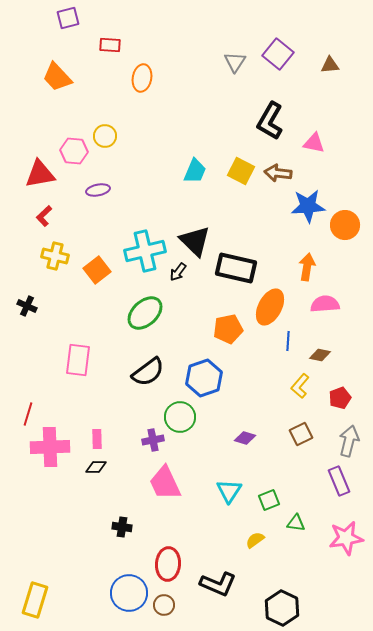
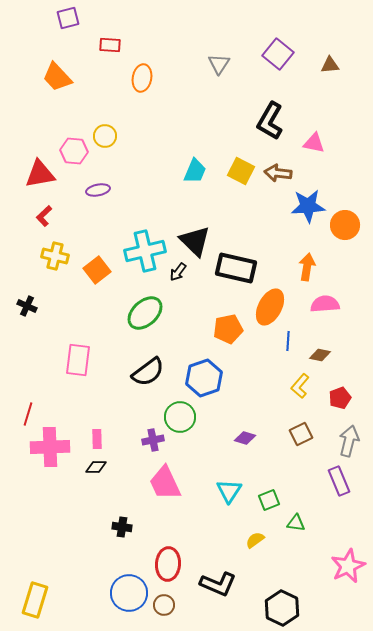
gray triangle at (235, 62): moved 16 px left, 2 px down
pink star at (346, 538): moved 2 px right, 28 px down; rotated 16 degrees counterclockwise
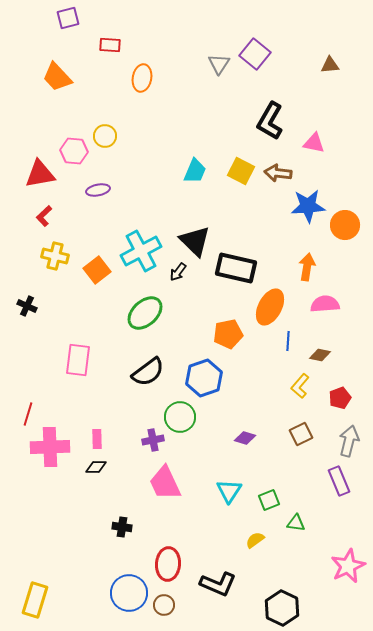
purple square at (278, 54): moved 23 px left
cyan cross at (145, 251): moved 4 px left; rotated 15 degrees counterclockwise
orange pentagon at (228, 329): moved 5 px down
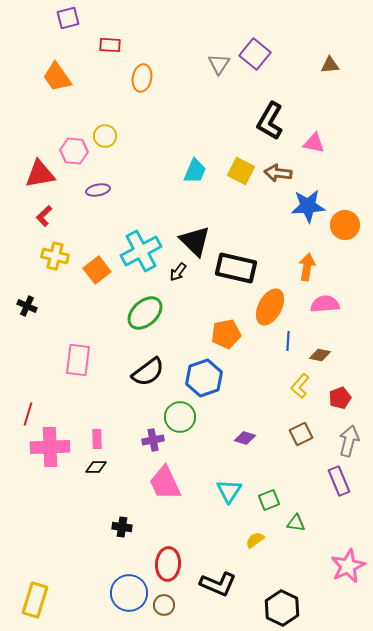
orange trapezoid at (57, 77): rotated 8 degrees clockwise
orange pentagon at (228, 334): moved 2 px left
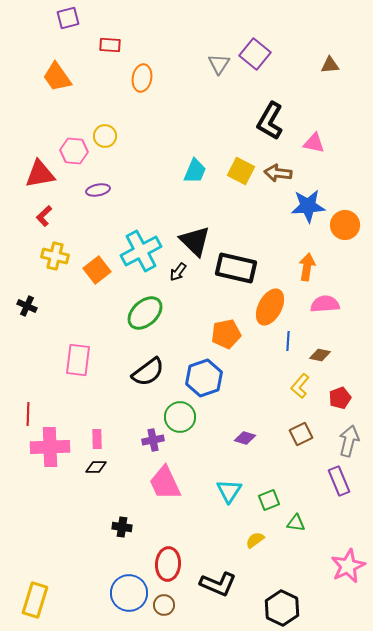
red line at (28, 414): rotated 15 degrees counterclockwise
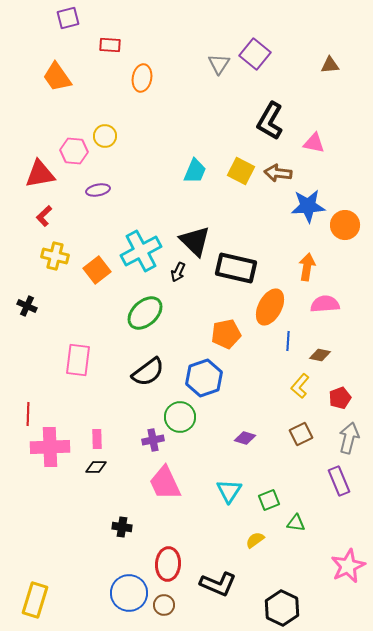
black arrow at (178, 272): rotated 12 degrees counterclockwise
gray arrow at (349, 441): moved 3 px up
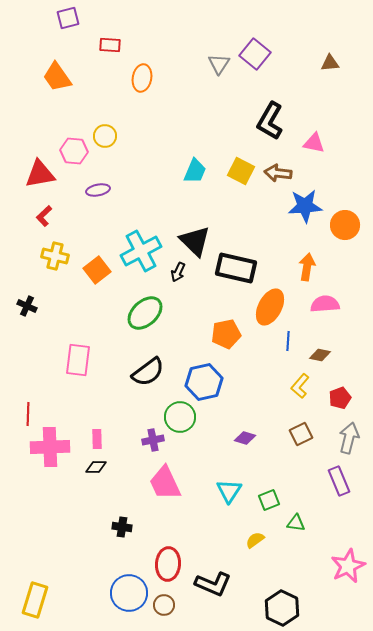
brown triangle at (330, 65): moved 2 px up
blue star at (308, 206): moved 3 px left
blue hexagon at (204, 378): moved 4 px down; rotated 6 degrees clockwise
black L-shape at (218, 584): moved 5 px left
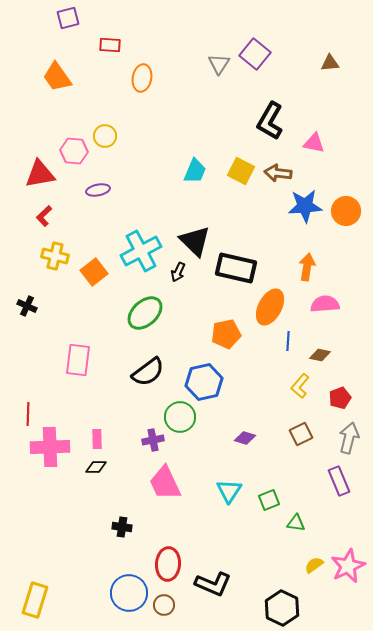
orange circle at (345, 225): moved 1 px right, 14 px up
orange square at (97, 270): moved 3 px left, 2 px down
yellow semicircle at (255, 540): moved 59 px right, 25 px down
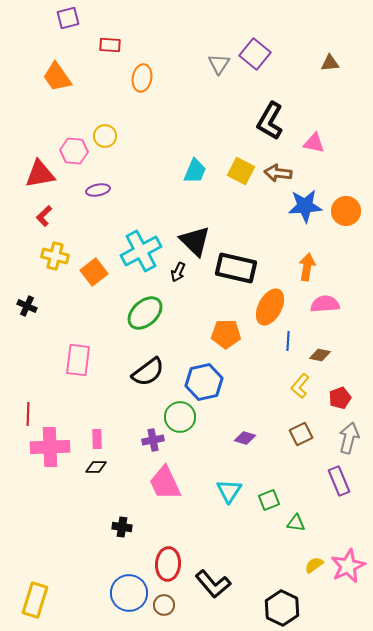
orange pentagon at (226, 334): rotated 12 degrees clockwise
black L-shape at (213, 584): rotated 27 degrees clockwise
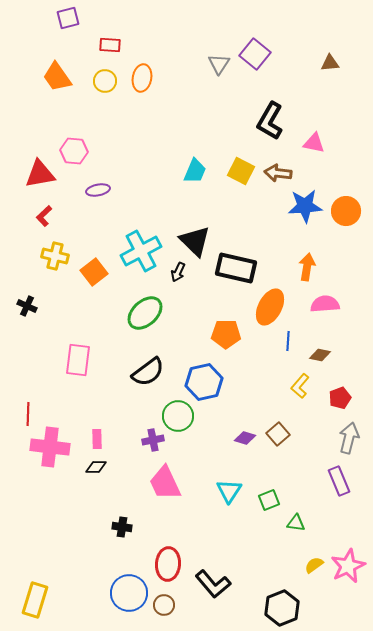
yellow circle at (105, 136): moved 55 px up
green circle at (180, 417): moved 2 px left, 1 px up
brown square at (301, 434): moved 23 px left; rotated 15 degrees counterclockwise
pink cross at (50, 447): rotated 9 degrees clockwise
black hexagon at (282, 608): rotated 12 degrees clockwise
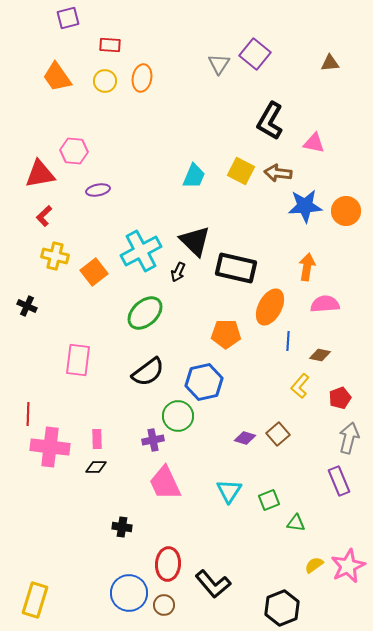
cyan trapezoid at (195, 171): moved 1 px left, 5 px down
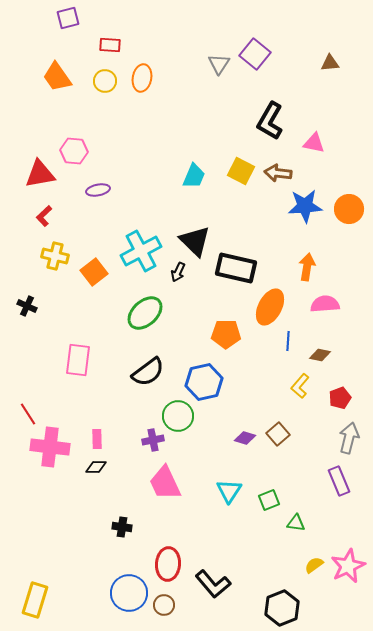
orange circle at (346, 211): moved 3 px right, 2 px up
red line at (28, 414): rotated 35 degrees counterclockwise
